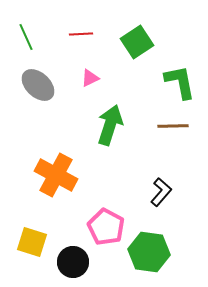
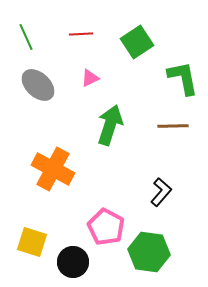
green L-shape: moved 3 px right, 4 px up
orange cross: moved 3 px left, 6 px up
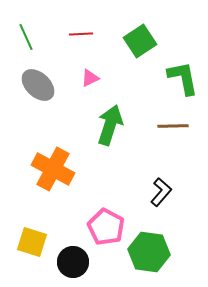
green square: moved 3 px right, 1 px up
